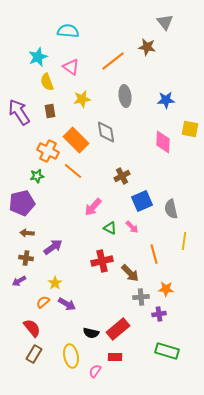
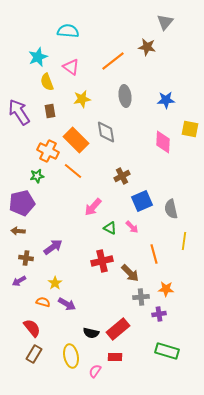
gray triangle at (165, 22): rotated 18 degrees clockwise
brown arrow at (27, 233): moved 9 px left, 2 px up
orange semicircle at (43, 302): rotated 56 degrees clockwise
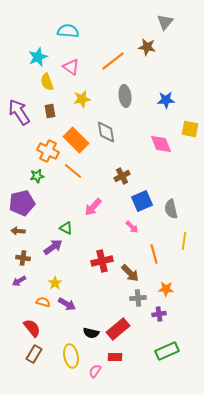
pink diamond at (163, 142): moved 2 px left, 2 px down; rotated 25 degrees counterclockwise
green triangle at (110, 228): moved 44 px left
brown cross at (26, 258): moved 3 px left
gray cross at (141, 297): moved 3 px left, 1 px down
green rectangle at (167, 351): rotated 40 degrees counterclockwise
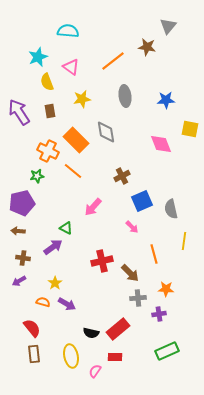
gray triangle at (165, 22): moved 3 px right, 4 px down
brown rectangle at (34, 354): rotated 36 degrees counterclockwise
